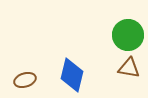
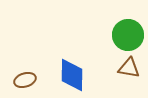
blue diamond: rotated 12 degrees counterclockwise
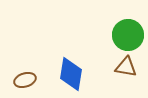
brown triangle: moved 3 px left, 1 px up
blue diamond: moved 1 px left, 1 px up; rotated 8 degrees clockwise
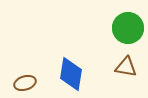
green circle: moved 7 px up
brown ellipse: moved 3 px down
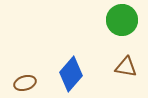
green circle: moved 6 px left, 8 px up
blue diamond: rotated 32 degrees clockwise
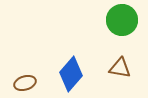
brown triangle: moved 6 px left, 1 px down
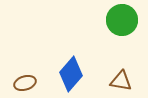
brown triangle: moved 1 px right, 13 px down
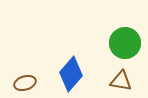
green circle: moved 3 px right, 23 px down
